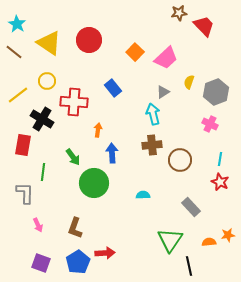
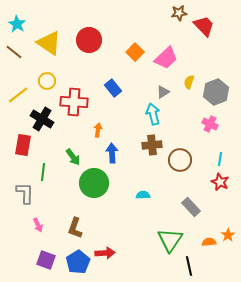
orange star: rotated 24 degrees counterclockwise
purple square: moved 5 px right, 3 px up
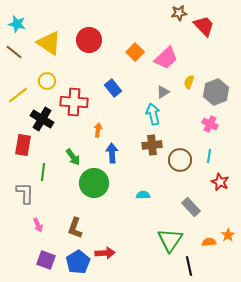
cyan star: rotated 18 degrees counterclockwise
cyan line: moved 11 px left, 3 px up
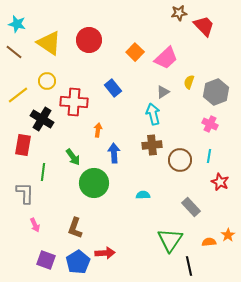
blue arrow: moved 2 px right
pink arrow: moved 3 px left
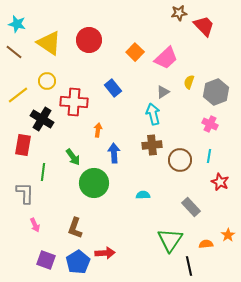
orange semicircle: moved 3 px left, 2 px down
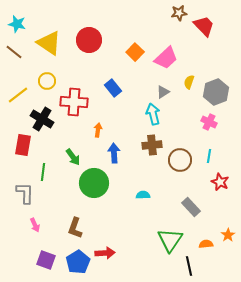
pink cross: moved 1 px left, 2 px up
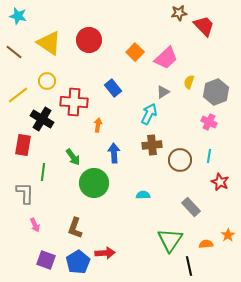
cyan star: moved 1 px right, 8 px up
cyan arrow: moved 4 px left; rotated 40 degrees clockwise
orange arrow: moved 5 px up
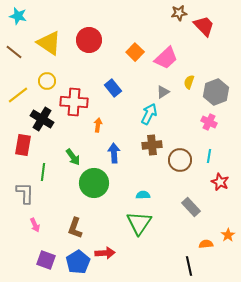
green triangle: moved 31 px left, 17 px up
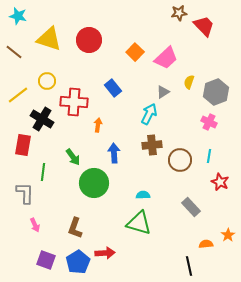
yellow triangle: moved 4 px up; rotated 16 degrees counterclockwise
green triangle: rotated 48 degrees counterclockwise
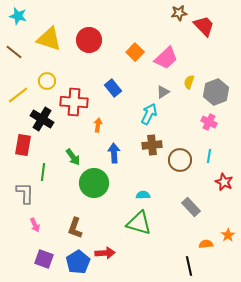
red star: moved 4 px right
purple square: moved 2 px left, 1 px up
